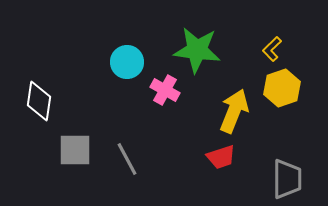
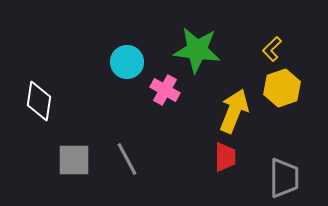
gray square: moved 1 px left, 10 px down
red trapezoid: moved 4 px right; rotated 72 degrees counterclockwise
gray trapezoid: moved 3 px left, 1 px up
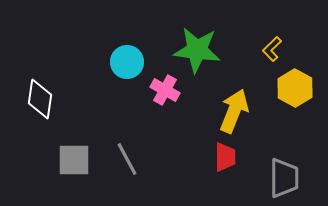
yellow hexagon: moved 13 px right; rotated 12 degrees counterclockwise
white diamond: moved 1 px right, 2 px up
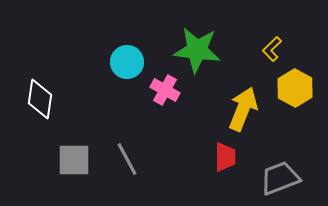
yellow arrow: moved 9 px right, 2 px up
gray trapezoid: moved 4 px left; rotated 111 degrees counterclockwise
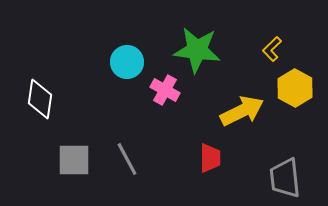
yellow arrow: moved 1 px left, 2 px down; rotated 42 degrees clockwise
red trapezoid: moved 15 px left, 1 px down
gray trapezoid: moved 5 px right; rotated 75 degrees counterclockwise
